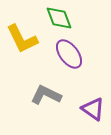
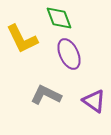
purple ellipse: rotated 12 degrees clockwise
purple triangle: moved 1 px right, 8 px up
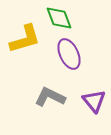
yellow L-shape: moved 3 px right; rotated 80 degrees counterclockwise
gray L-shape: moved 4 px right, 2 px down
purple triangle: rotated 15 degrees clockwise
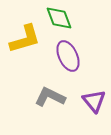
purple ellipse: moved 1 px left, 2 px down
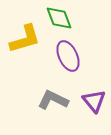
gray L-shape: moved 3 px right, 3 px down
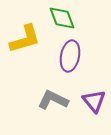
green diamond: moved 3 px right
purple ellipse: moved 2 px right; rotated 36 degrees clockwise
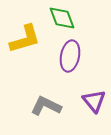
gray L-shape: moved 7 px left, 6 px down
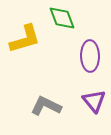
purple ellipse: moved 20 px right; rotated 12 degrees counterclockwise
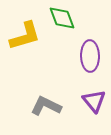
yellow L-shape: moved 3 px up
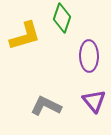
green diamond: rotated 40 degrees clockwise
purple ellipse: moved 1 px left
